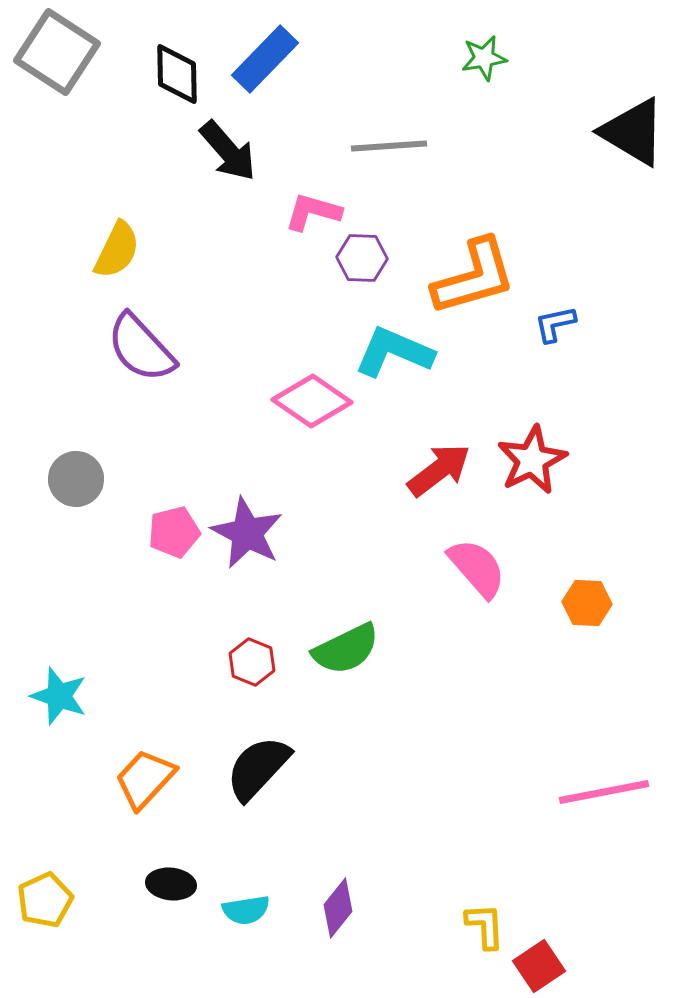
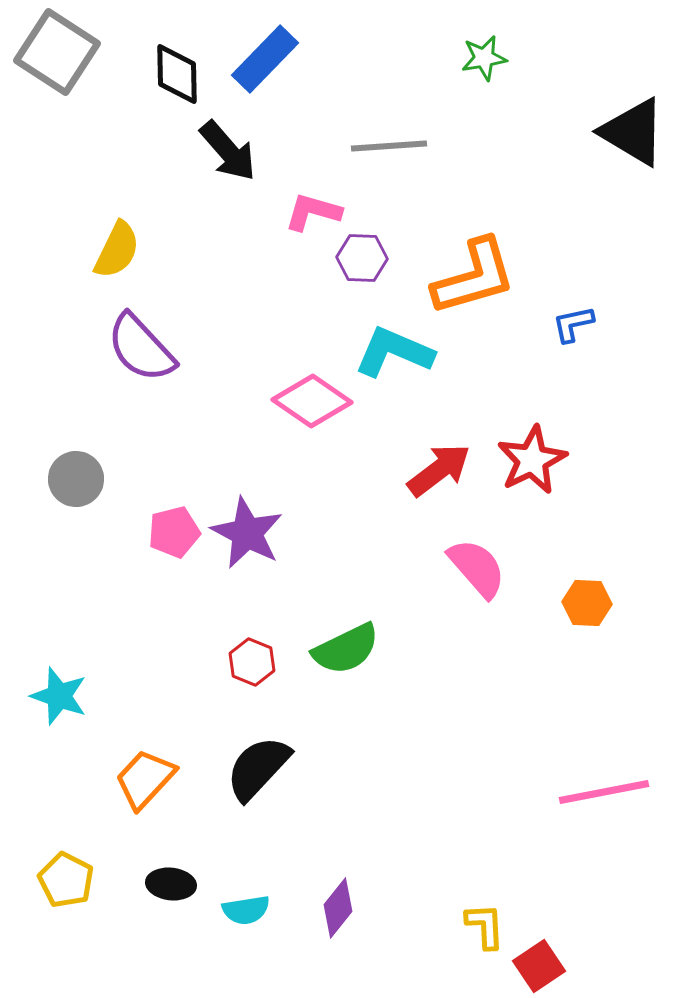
blue L-shape: moved 18 px right
yellow pentagon: moved 21 px right, 20 px up; rotated 20 degrees counterclockwise
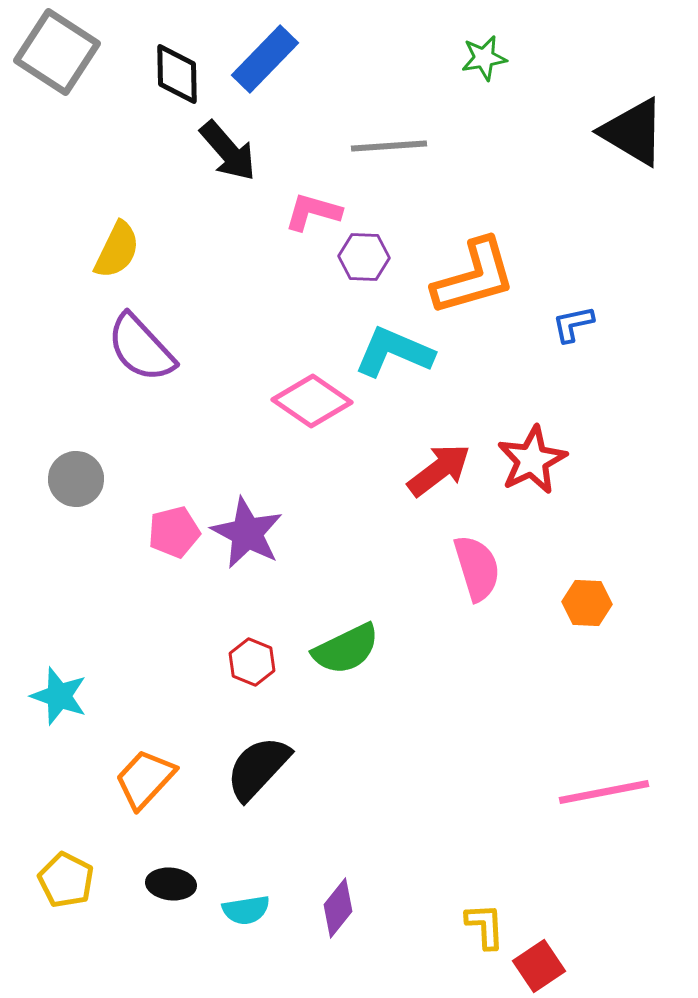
purple hexagon: moved 2 px right, 1 px up
pink semicircle: rotated 24 degrees clockwise
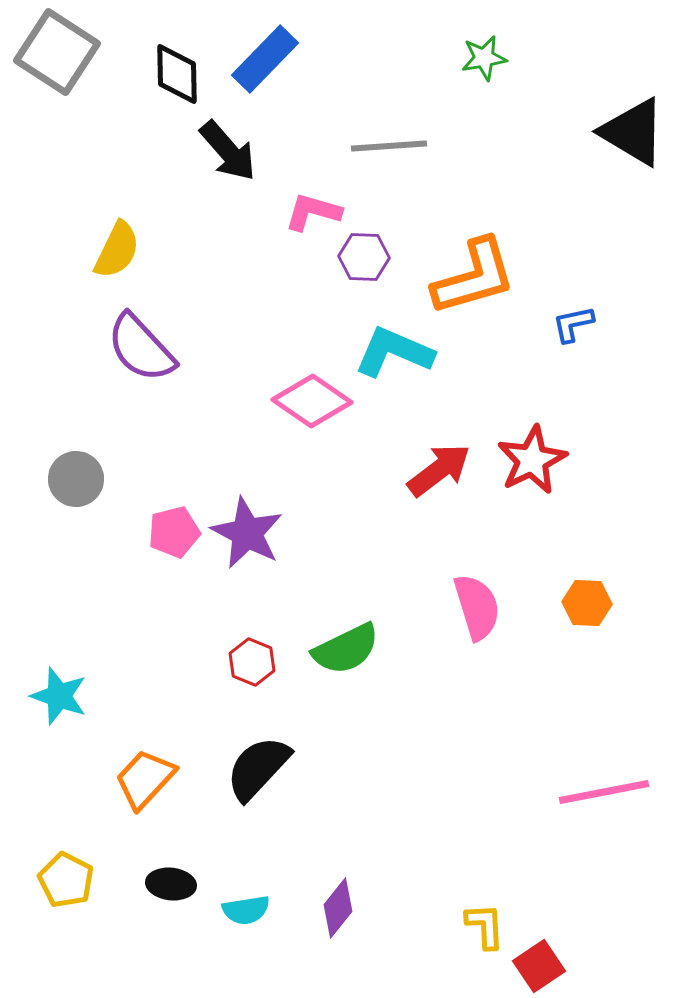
pink semicircle: moved 39 px down
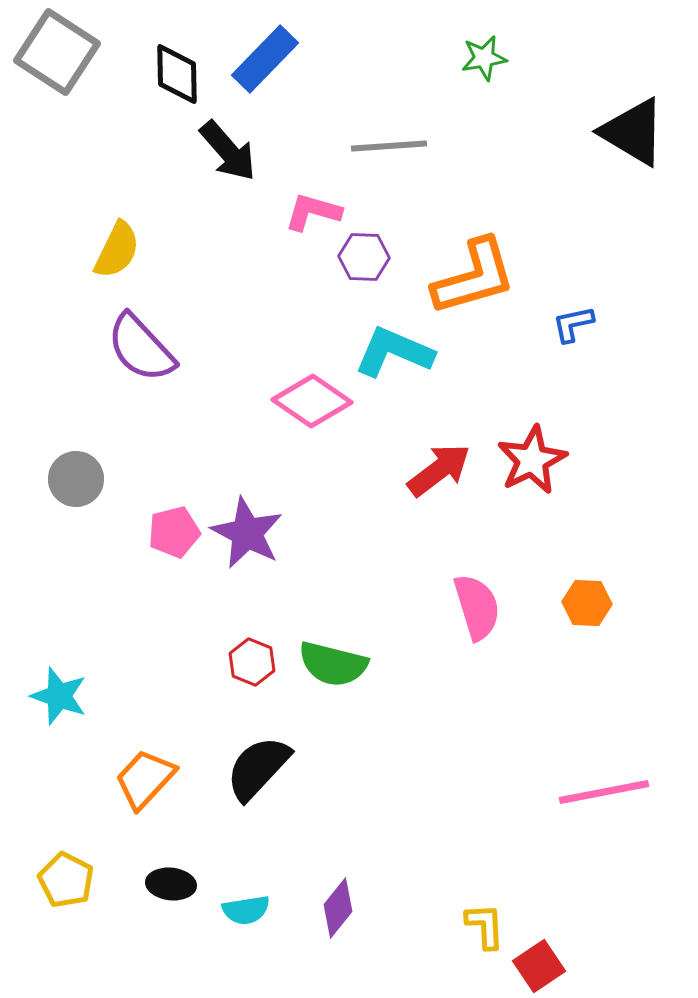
green semicircle: moved 13 px left, 15 px down; rotated 40 degrees clockwise
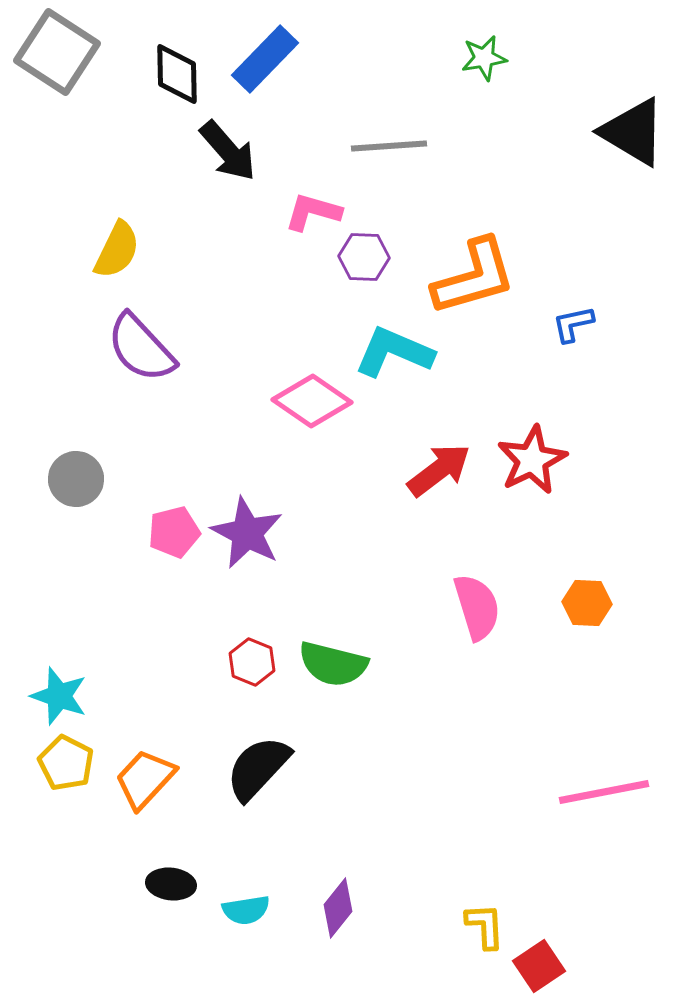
yellow pentagon: moved 117 px up
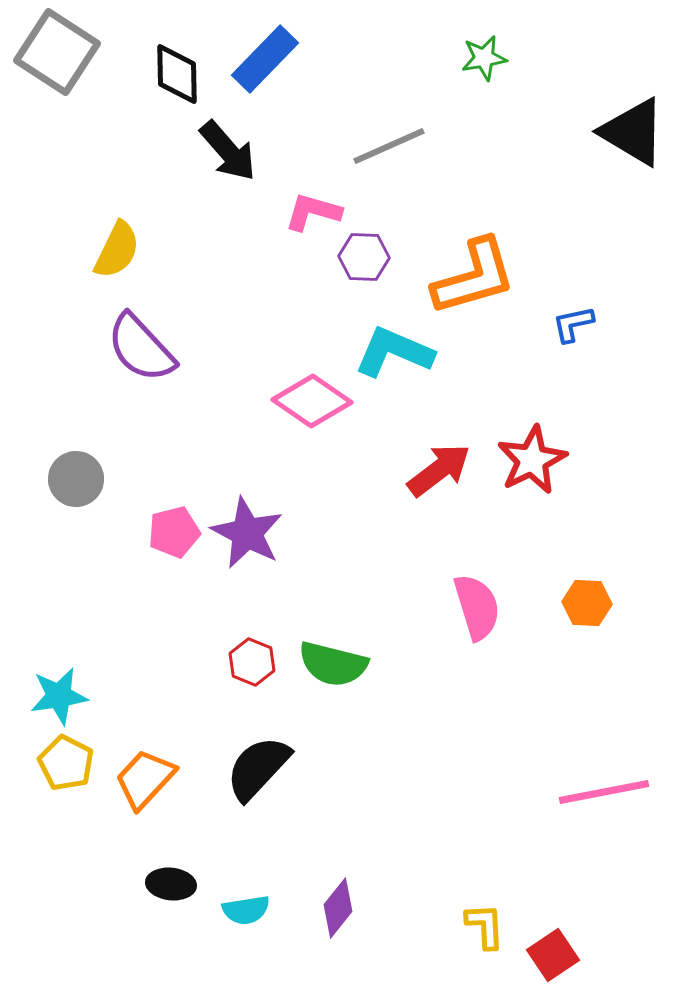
gray line: rotated 20 degrees counterclockwise
cyan star: rotated 28 degrees counterclockwise
red square: moved 14 px right, 11 px up
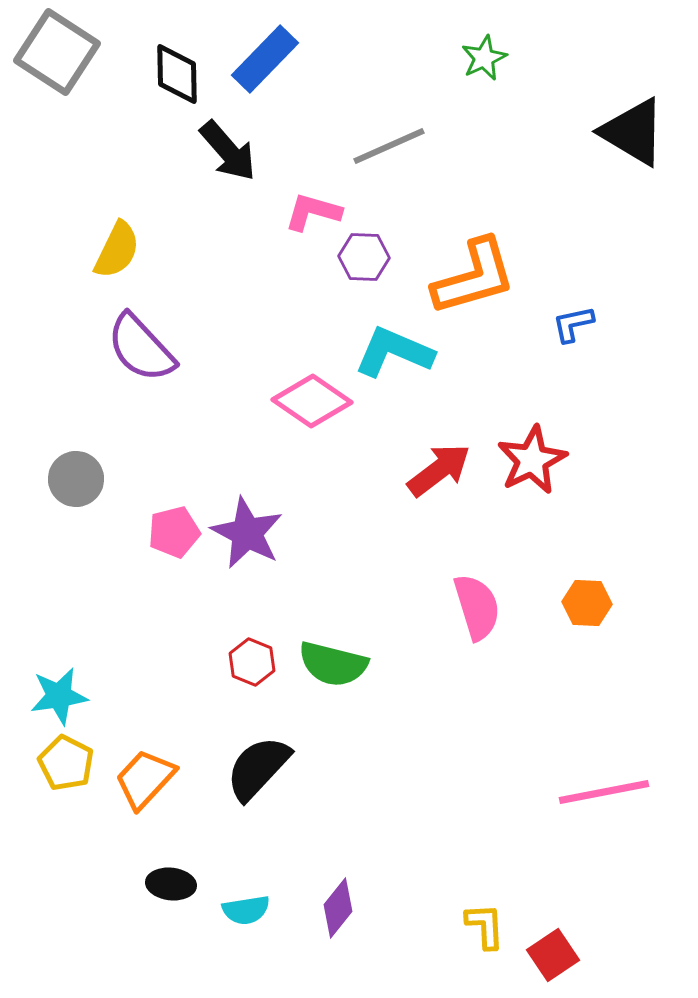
green star: rotated 15 degrees counterclockwise
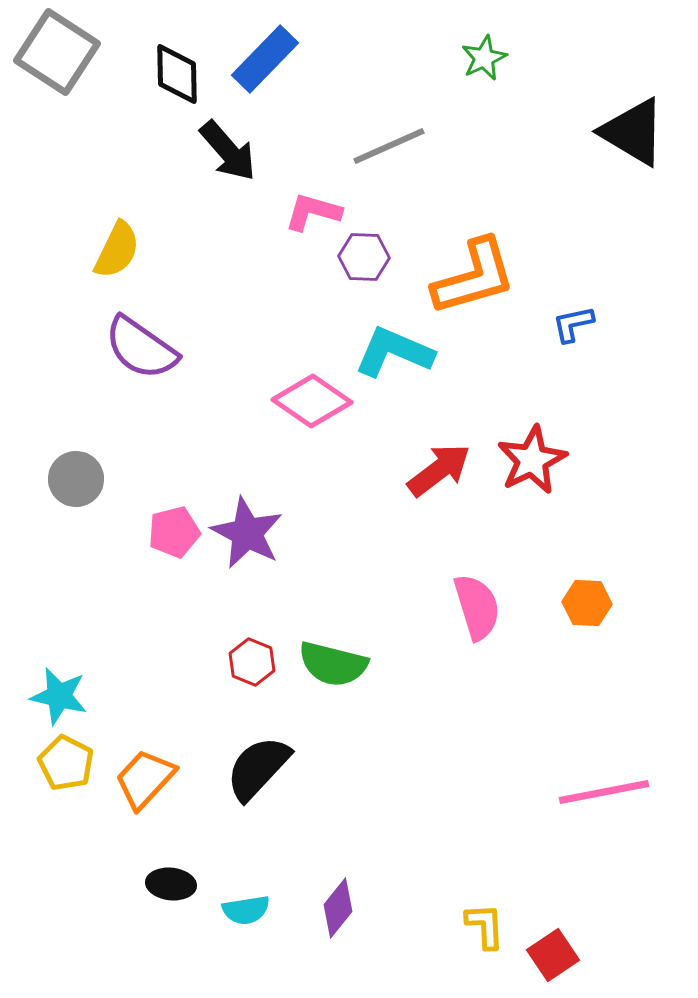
purple semicircle: rotated 12 degrees counterclockwise
cyan star: rotated 22 degrees clockwise
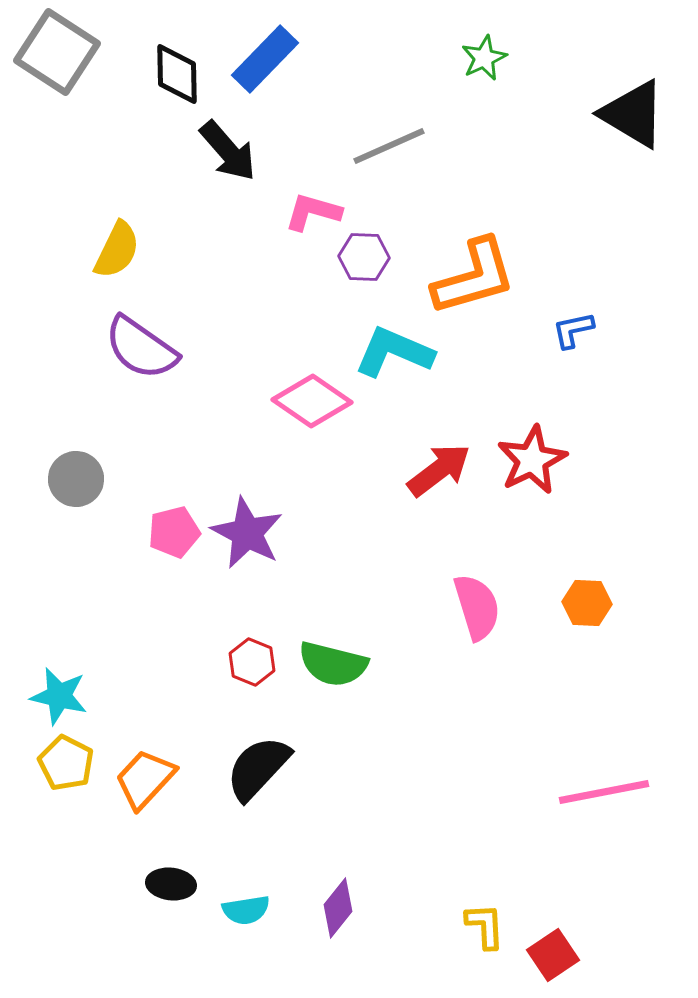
black triangle: moved 18 px up
blue L-shape: moved 6 px down
